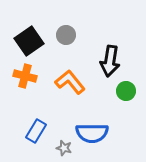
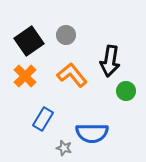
orange cross: rotated 30 degrees clockwise
orange L-shape: moved 2 px right, 7 px up
blue rectangle: moved 7 px right, 12 px up
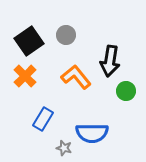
orange L-shape: moved 4 px right, 2 px down
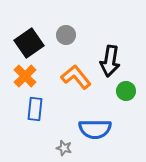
black square: moved 2 px down
blue rectangle: moved 8 px left, 10 px up; rotated 25 degrees counterclockwise
blue semicircle: moved 3 px right, 4 px up
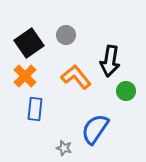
blue semicircle: rotated 124 degrees clockwise
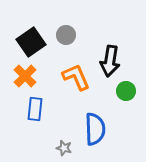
black square: moved 2 px right, 1 px up
orange L-shape: rotated 16 degrees clockwise
blue semicircle: rotated 144 degrees clockwise
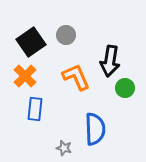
green circle: moved 1 px left, 3 px up
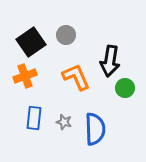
orange cross: rotated 25 degrees clockwise
blue rectangle: moved 1 px left, 9 px down
gray star: moved 26 px up
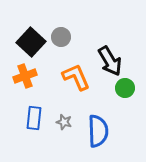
gray circle: moved 5 px left, 2 px down
black square: rotated 12 degrees counterclockwise
black arrow: rotated 40 degrees counterclockwise
blue semicircle: moved 3 px right, 2 px down
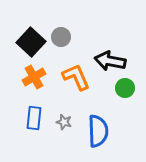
black arrow: rotated 132 degrees clockwise
orange cross: moved 9 px right, 1 px down; rotated 10 degrees counterclockwise
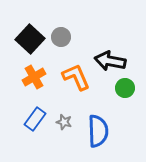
black square: moved 1 px left, 3 px up
blue rectangle: moved 1 px right, 1 px down; rotated 30 degrees clockwise
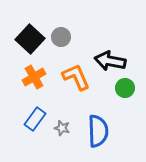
gray star: moved 2 px left, 6 px down
